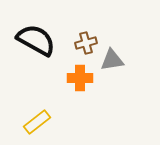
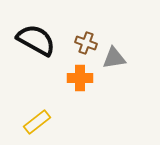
brown cross: rotated 35 degrees clockwise
gray triangle: moved 2 px right, 2 px up
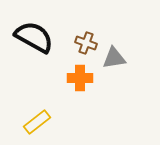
black semicircle: moved 2 px left, 3 px up
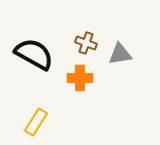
black semicircle: moved 17 px down
gray triangle: moved 6 px right, 4 px up
yellow rectangle: moved 1 px left; rotated 20 degrees counterclockwise
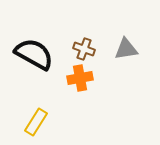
brown cross: moved 2 px left, 6 px down
gray triangle: moved 6 px right, 5 px up
orange cross: rotated 10 degrees counterclockwise
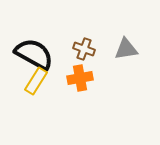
yellow rectangle: moved 41 px up
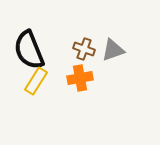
gray triangle: moved 13 px left, 1 px down; rotated 10 degrees counterclockwise
black semicircle: moved 5 px left, 4 px up; rotated 141 degrees counterclockwise
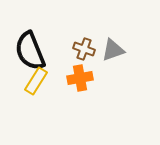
black semicircle: moved 1 px right, 1 px down
